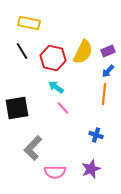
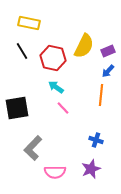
yellow semicircle: moved 1 px right, 6 px up
orange line: moved 3 px left, 1 px down
blue cross: moved 5 px down
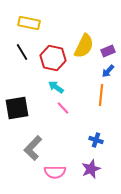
black line: moved 1 px down
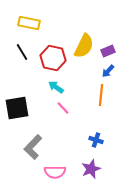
gray L-shape: moved 1 px up
